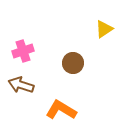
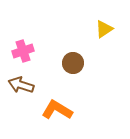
orange L-shape: moved 4 px left
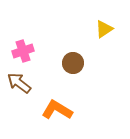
brown arrow: moved 2 px left, 2 px up; rotated 20 degrees clockwise
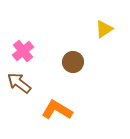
pink cross: rotated 20 degrees counterclockwise
brown circle: moved 1 px up
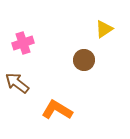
pink cross: moved 8 px up; rotated 20 degrees clockwise
brown circle: moved 11 px right, 2 px up
brown arrow: moved 2 px left
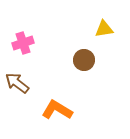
yellow triangle: rotated 24 degrees clockwise
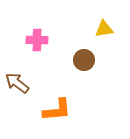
pink cross: moved 14 px right, 3 px up; rotated 20 degrees clockwise
orange L-shape: rotated 144 degrees clockwise
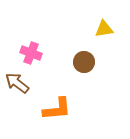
pink cross: moved 6 px left, 13 px down; rotated 20 degrees clockwise
brown circle: moved 2 px down
orange L-shape: moved 1 px up
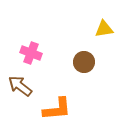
brown arrow: moved 3 px right, 3 px down
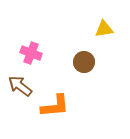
orange L-shape: moved 2 px left, 3 px up
